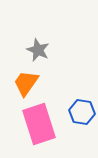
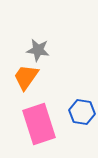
gray star: rotated 15 degrees counterclockwise
orange trapezoid: moved 6 px up
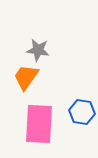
pink rectangle: rotated 21 degrees clockwise
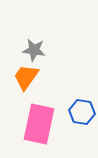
gray star: moved 4 px left
pink rectangle: rotated 9 degrees clockwise
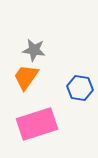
blue hexagon: moved 2 px left, 24 px up
pink rectangle: moved 2 px left; rotated 60 degrees clockwise
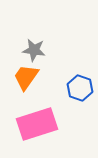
blue hexagon: rotated 10 degrees clockwise
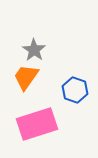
gray star: rotated 25 degrees clockwise
blue hexagon: moved 5 px left, 2 px down
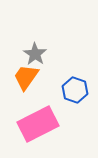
gray star: moved 1 px right, 4 px down
pink rectangle: moved 1 px right; rotated 9 degrees counterclockwise
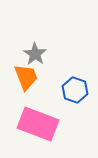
orange trapezoid: rotated 124 degrees clockwise
pink rectangle: rotated 48 degrees clockwise
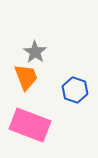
gray star: moved 2 px up
pink rectangle: moved 8 px left, 1 px down
